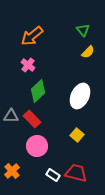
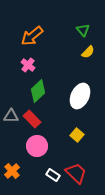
red trapezoid: rotated 30 degrees clockwise
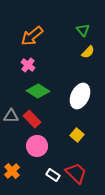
green diamond: rotated 75 degrees clockwise
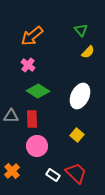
green triangle: moved 2 px left
red rectangle: rotated 42 degrees clockwise
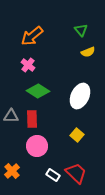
yellow semicircle: rotated 24 degrees clockwise
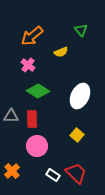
yellow semicircle: moved 27 px left
